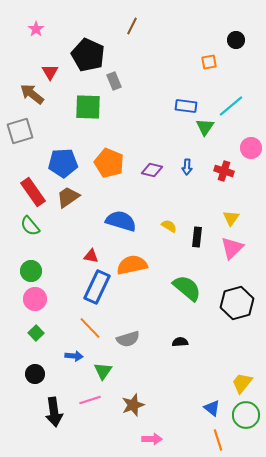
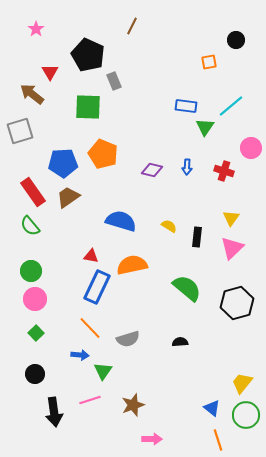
orange pentagon at (109, 163): moved 6 px left, 9 px up
blue arrow at (74, 356): moved 6 px right, 1 px up
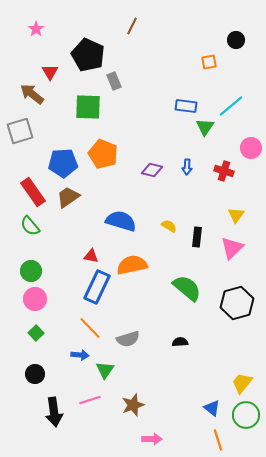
yellow triangle at (231, 218): moved 5 px right, 3 px up
green triangle at (103, 371): moved 2 px right, 1 px up
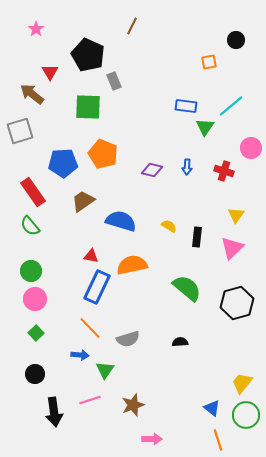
brown trapezoid at (68, 197): moved 15 px right, 4 px down
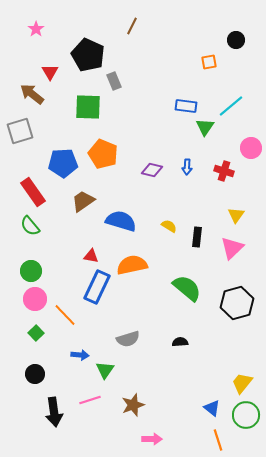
orange line at (90, 328): moved 25 px left, 13 px up
